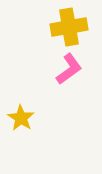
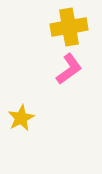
yellow star: rotated 12 degrees clockwise
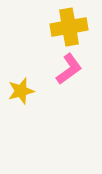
yellow star: moved 27 px up; rotated 12 degrees clockwise
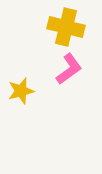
yellow cross: moved 3 px left; rotated 24 degrees clockwise
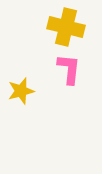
pink L-shape: rotated 48 degrees counterclockwise
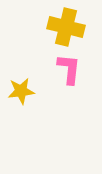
yellow star: rotated 8 degrees clockwise
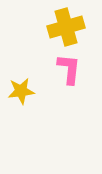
yellow cross: rotated 30 degrees counterclockwise
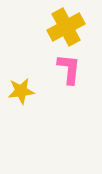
yellow cross: rotated 12 degrees counterclockwise
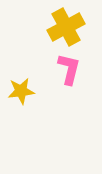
pink L-shape: rotated 8 degrees clockwise
